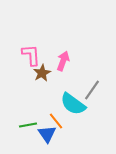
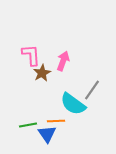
orange line: rotated 54 degrees counterclockwise
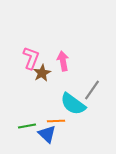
pink L-shape: moved 3 px down; rotated 25 degrees clockwise
pink arrow: rotated 30 degrees counterclockwise
green line: moved 1 px left, 1 px down
blue triangle: rotated 12 degrees counterclockwise
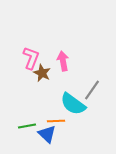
brown star: rotated 18 degrees counterclockwise
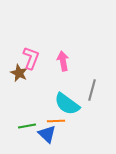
brown star: moved 23 px left
gray line: rotated 20 degrees counterclockwise
cyan semicircle: moved 6 px left
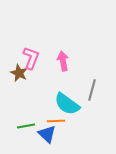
green line: moved 1 px left
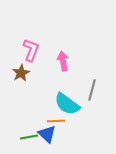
pink L-shape: moved 8 px up
brown star: moved 2 px right; rotated 18 degrees clockwise
green line: moved 3 px right, 11 px down
